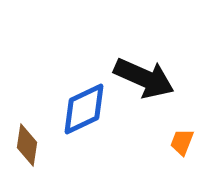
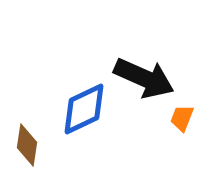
orange trapezoid: moved 24 px up
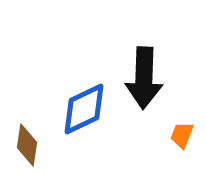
black arrow: rotated 68 degrees clockwise
orange trapezoid: moved 17 px down
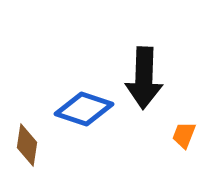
blue diamond: rotated 44 degrees clockwise
orange trapezoid: moved 2 px right
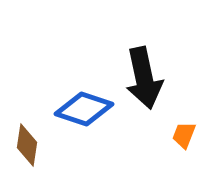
black arrow: rotated 14 degrees counterclockwise
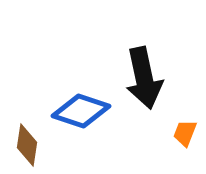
blue diamond: moved 3 px left, 2 px down
orange trapezoid: moved 1 px right, 2 px up
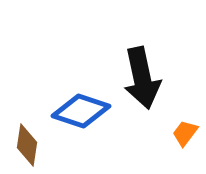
black arrow: moved 2 px left
orange trapezoid: rotated 16 degrees clockwise
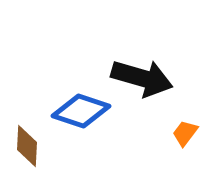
black arrow: rotated 62 degrees counterclockwise
brown diamond: moved 1 px down; rotated 6 degrees counterclockwise
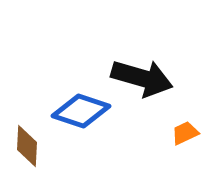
orange trapezoid: rotated 28 degrees clockwise
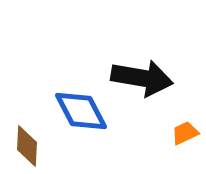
black arrow: rotated 6 degrees counterclockwise
blue diamond: rotated 44 degrees clockwise
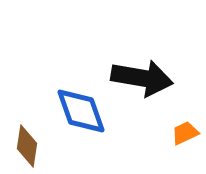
blue diamond: rotated 8 degrees clockwise
brown diamond: rotated 6 degrees clockwise
